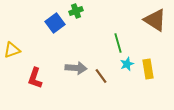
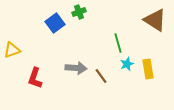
green cross: moved 3 px right, 1 px down
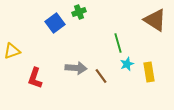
yellow triangle: moved 1 px down
yellow rectangle: moved 1 px right, 3 px down
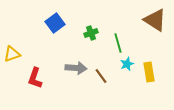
green cross: moved 12 px right, 21 px down
yellow triangle: moved 3 px down
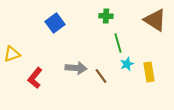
green cross: moved 15 px right, 17 px up; rotated 24 degrees clockwise
red L-shape: rotated 20 degrees clockwise
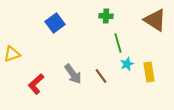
gray arrow: moved 3 px left, 6 px down; rotated 50 degrees clockwise
red L-shape: moved 1 px right, 6 px down; rotated 10 degrees clockwise
